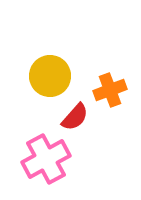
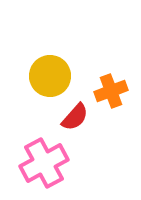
orange cross: moved 1 px right, 1 px down
pink cross: moved 2 px left, 4 px down
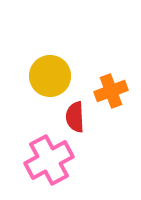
red semicircle: rotated 136 degrees clockwise
pink cross: moved 5 px right, 3 px up
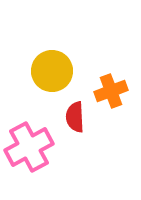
yellow circle: moved 2 px right, 5 px up
pink cross: moved 20 px left, 13 px up
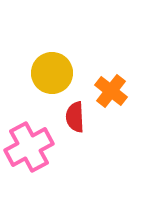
yellow circle: moved 2 px down
orange cross: rotated 32 degrees counterclockwise
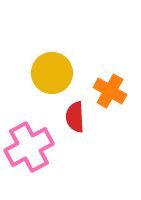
orange cross: moved 1 px left; rotated 8 degrees counterclockwise
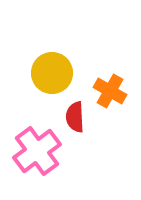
pink cross: moved 8 px right, 4 px down; rotated 9 degrees counterclockwise
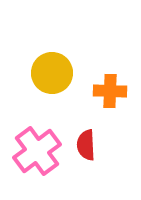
orange cross: rotated 28 degrees counterclockwise
red semicircle: moved 11 px right, 28 px down
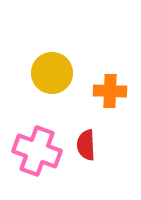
pink cross: rotated 33 degrees counterclockwise
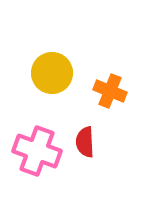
orange cross: rotated 20 degrees clockwise
red semicircle: moved 1 px left, 3 px up
